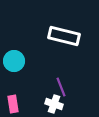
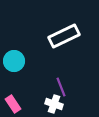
white rectangle: rotated 40 degrees counterclockwise
pink rectangle: rotated 24 degrees counterclockwise
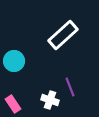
white rectangle: moved 1 px left, 1 px up; rotated 16 degrees counterclockwise
purple line: moved 9 px right
white cross: moved 4 px left, 4 px up
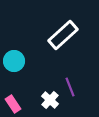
white cross: rotated 24 degrees clockwise
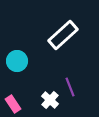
cyan circle: moved 3 px right
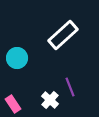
cyan circle: moved 3 px up
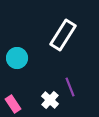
white rectangle: rotated 16 degrees counterclockwise
